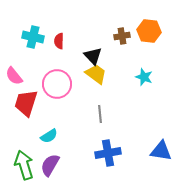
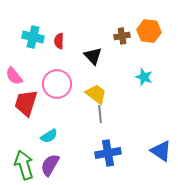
yellow trapezoid: moved 20 px down
blue triangle: rotated 25 degrees clockwise
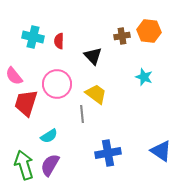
gray line: moved 18 px left
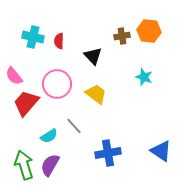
red trapezoid: rotated 24 degrees clockwise
gray line: moved 8 px left, 12 px down; rotated 36 degrees counterclockwise
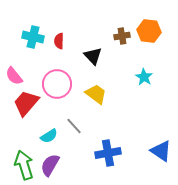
cyan star: rotated 12 degrees clockwise
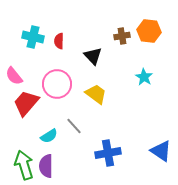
purple semicircle: moved 4 px left, 1 px down; rotated 30 degrees counterclockwise
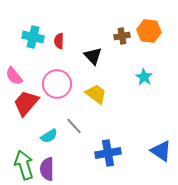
purple semicircle: moved 1 px right, 3 px down
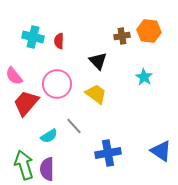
black triangle: moved 5 px right, 5 px down
